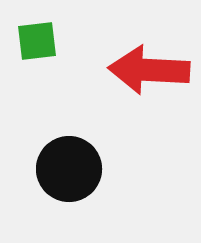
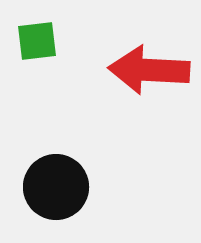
black circle: moved 13 px left, 18 px down
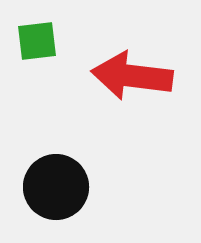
red arrow: moved 17 px left, 6 px down; rotated 4 degrees clockwise
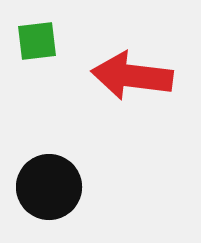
black circle: moved 7 px left
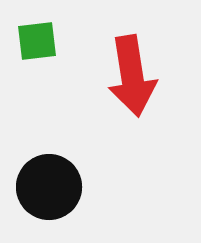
red arrow: rotated 106 degrees counterclockwise
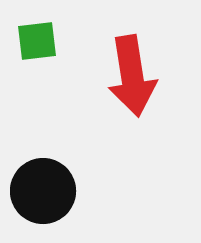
black circle: moved 6 px left, 4 px down
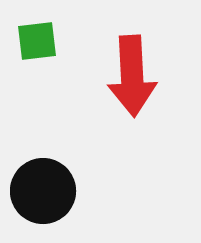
red arrow: rotated 6 degrees clockwise
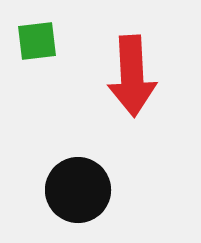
black circle: moved 35 px right, 1 px up
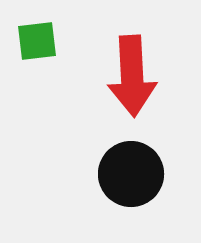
black circle: moved 53 px right, 16 px up
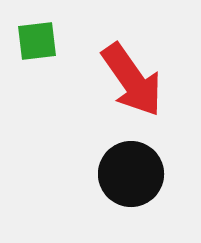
red arrow: moved 4 px down; rotated 32 degrees counterclockwise
